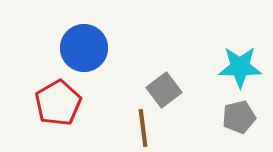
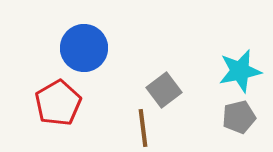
cyan star: moved 4 px down; rotated 12 degrees counterclockwise
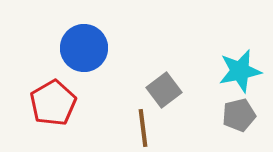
red pentagon: moved 5 px left
gray pentagon: moved 2 px up
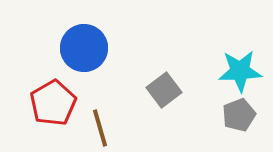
cyan star: rotated 9 degrees clockwise
gray pentagon: rotated 8 degrees counterclockwise
brown line: moved 43 px left; rotated 9 degrees counterclockwise
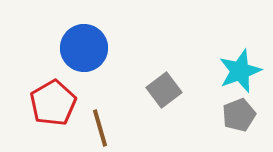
cyan star: rotated 18 degrees counterclockwise
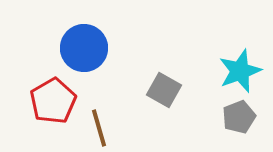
gray square: rotated 24 degrees counterclockwise
red pentagon: moved 2 px up
gray pentagon: moved 2 px down
brown line: moved 1 px left
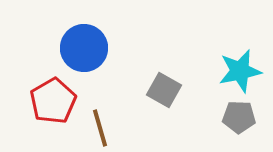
cyan star: rotated 9 degrees clockwise
gray pentagon: rotated 24 degrees clockwise
brown line: moved 1 px right
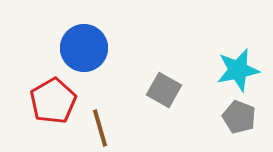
cyan star: moved 2 px left, 1 px up
gray pentagon: rotated 20 degrees clockwise
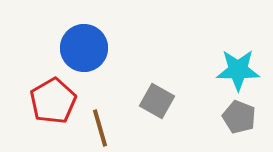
cyan star: rotated 12 degrees clockwise
gray square: moved 7 px left, 11 px down
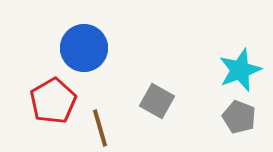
cyan star: moved 2 px right; rotated 21 degrees counterclockwise
